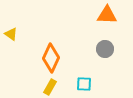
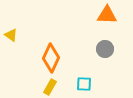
yellow triangle: moved 1 px down
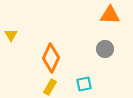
orange triangle: moved 3 px right
yellow triangle: rotated 24 degrees clockwise
cyan square: rotated 14 degrees counterclockwise
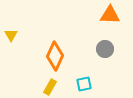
orange diamond: moved 4 px right, 2 px up
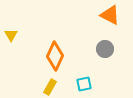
orange triangle: rotated 25 degrees clockwise
